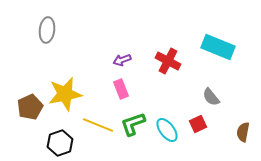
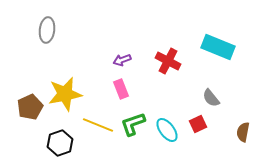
gray semicircle: moved 1 px down
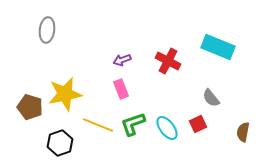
brown pentagon: rotated 30 degrees counterclockwise
cyan ellipse: moved 2 px up
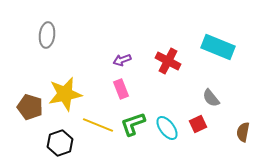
gray ellipse: moved 5 px down
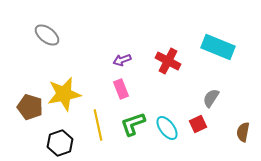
gray ellipse: rotated 60 degrees counterclockwise
yellow star: moved 1 px left
gray semicircle: rotated 72 degrees clockwise
yellow line: rotated 56 degrees clockwise
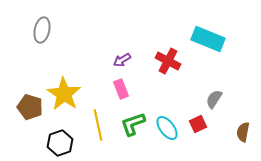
gray ellipse: moved 5 px left, 5 px up; rotated 65 degrees clockwise
cyan rectangle: moved 10 px left, 8 px up
purple arrow: rotated 12 degrees counterclockwise
yellow star: rotated 28 degrees counterclockwise
gray semicircle: moved 3 px right, 1 px down
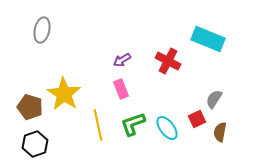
red square: moved 1 px left, 5 px up
brown semicircle: moved 23 px left
black hexagon: moved 25 px left, 1 px down
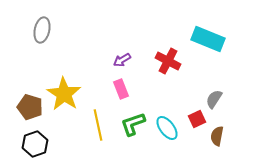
brown semicircle: moved 3 px left, 4 px down
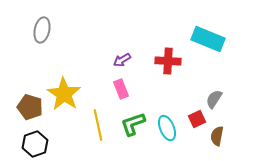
red cross: rotated 25 degrees counterclockwise
cyan ellipse: rotated 15 degrees clockwise
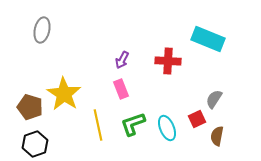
purple arrow: rotated 30 degrees counterclockwise
